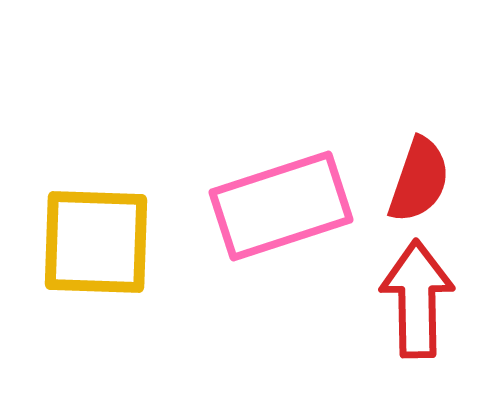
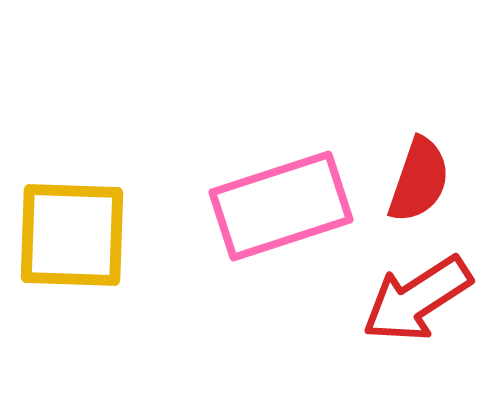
yellow square: moved 24 px left, 7 px up
red arrow: rotated 122 degrees counterclockwise
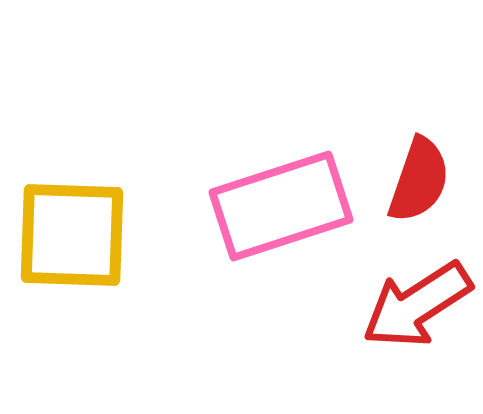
red arrow: moved 6 px down
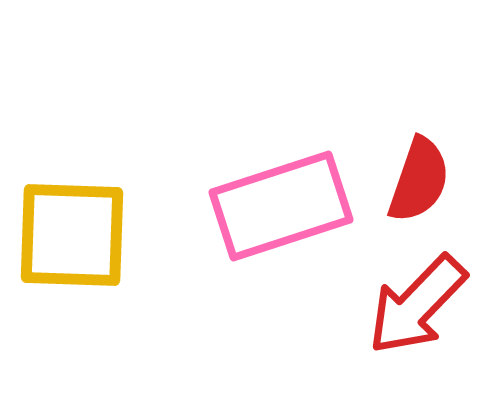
red arrow: rotated 13 degrees counterclockwise
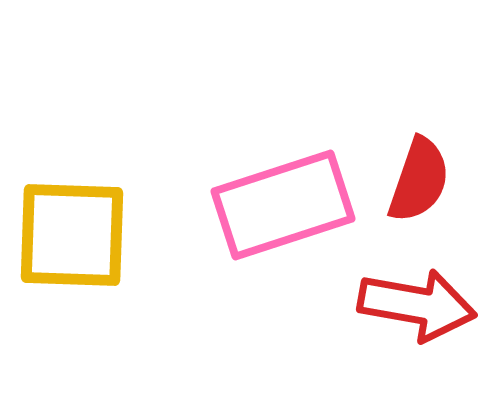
pink rectangle: moved 2 px right, 1 px up
red arrow: rotated 124 degrees counterclockwise
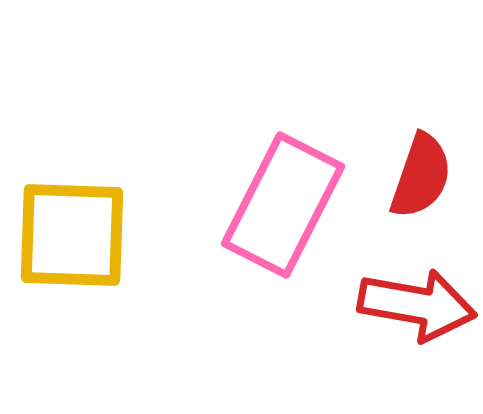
red semicircle: moved 2 px right, 4 px up
pink rectangle: rotated 45 degrees counterclockwise
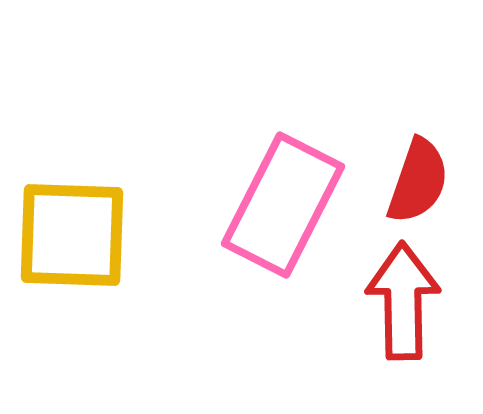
red semicircle: moved 3 px left, 5 px down
red arrow: moved 14 px left, 4 px up; rotated 101 degrees counterclockwise
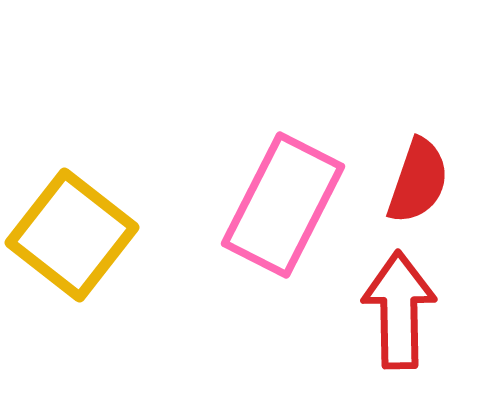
yellow square: rotated 36 degrees clockwise
red arrow: moved 4 px left, 9 px down
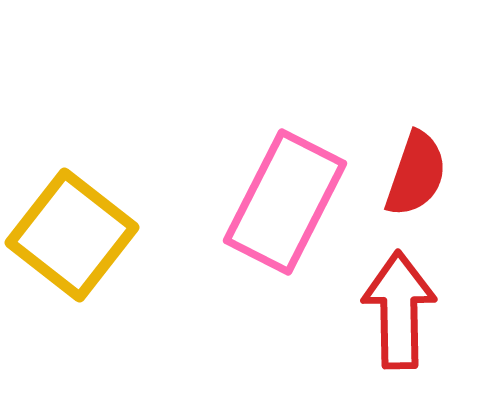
red semicircle: moved 2 px left, 7 px up
pink rectangle: moved 2 px right, 3 px up
